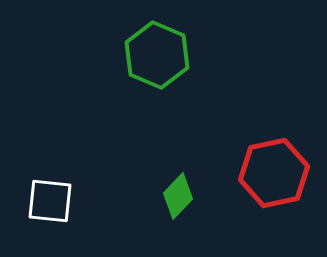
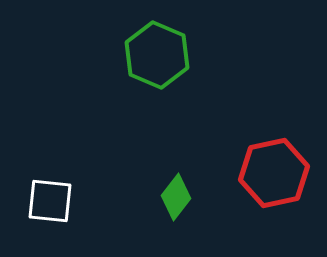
green diamond: moved 2 px left, 1 px down; rotated 6 degrees counterclockwise
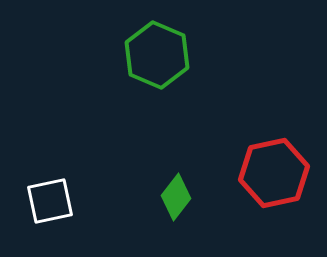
white square: rotated 18 degrees counterclockwise
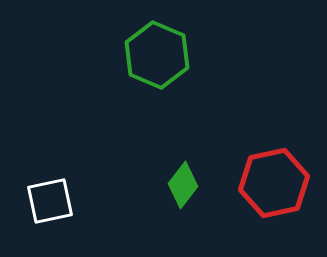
red hexagon: moved 10 px down
green diamond: moved 7 px right, 12 px up
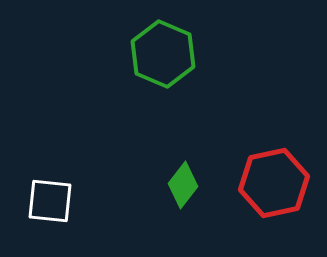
green hexagon: moved 6 px right, 1 px up
white square: rotated 18 degrees clockwise
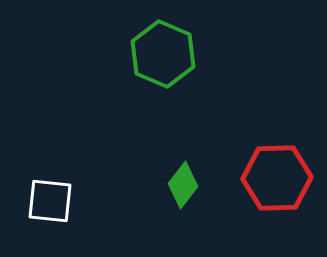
red hexagon: moved 3 px right, 5 px up; rotated 10 degrees clockwise
